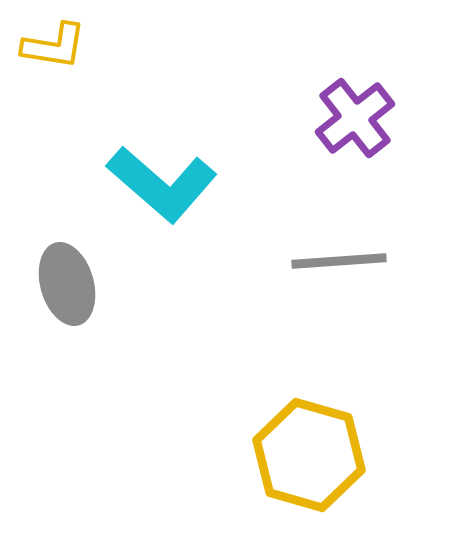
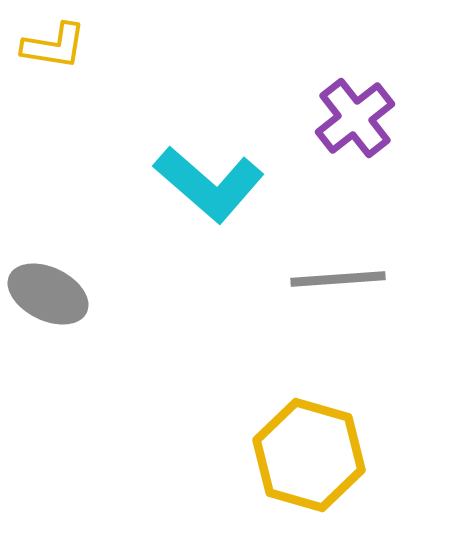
cyan L-shape: moved 47 px right
gray line: moved 1 px left, 18 px down
gray ellipse: moved 19 px left, 10 px down; rotated 48 degrees counterclockwise
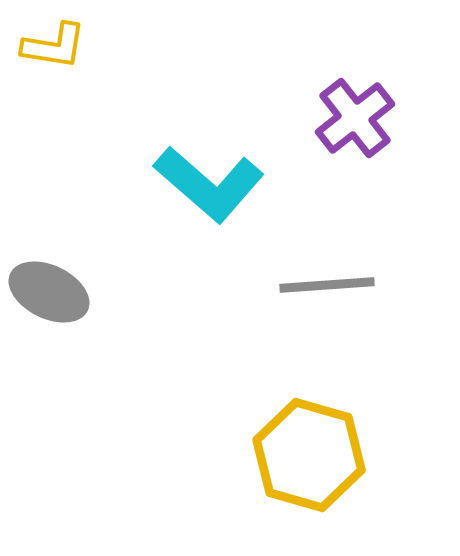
gray line: moved 11 px left, 6 px down
gray ellipse: moved 1 px right, 2 px up
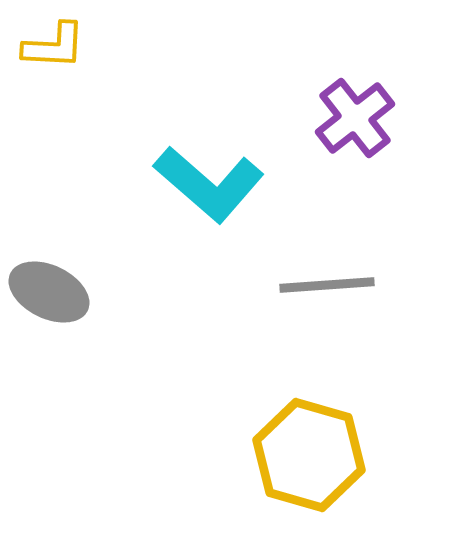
yellow L-shape: rotated 6 degrees counterclockwise
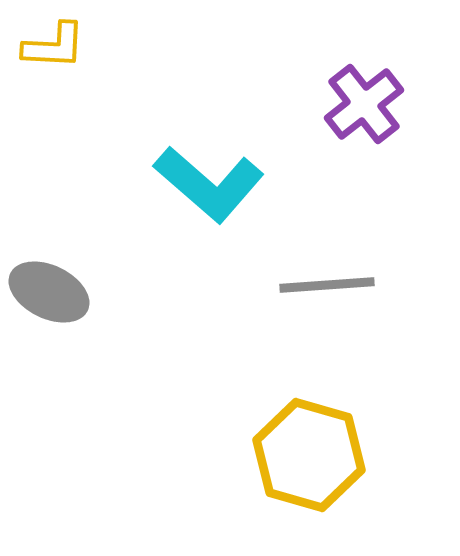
purple cross: moved 9 px right, 14 px up
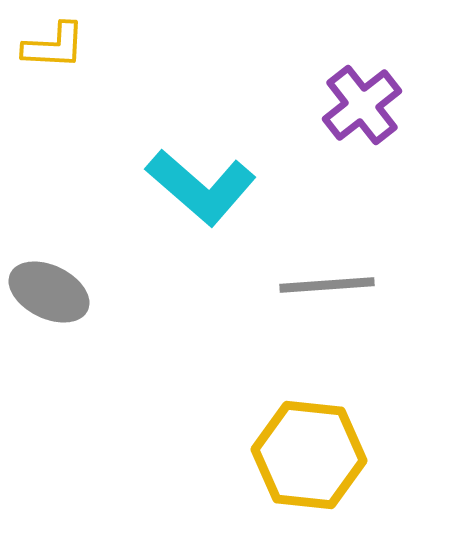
purple cross: moved 2 px left, 1 px down
cyan L-shape: moved 8 px left, 3 px down
yellow hexagon: rotated 10 degrees counterclockwise
